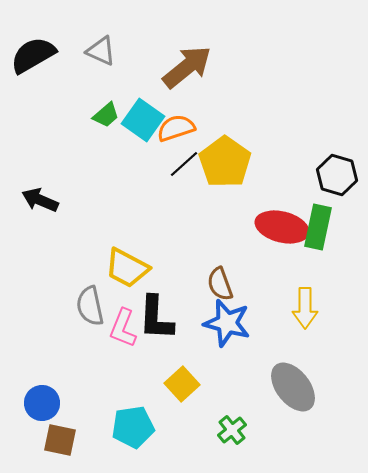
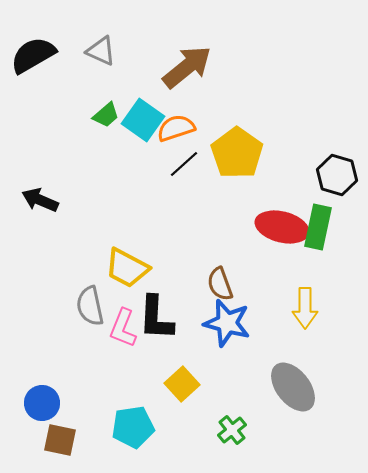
yellow pentagon: moved 12 px right, 9 px up
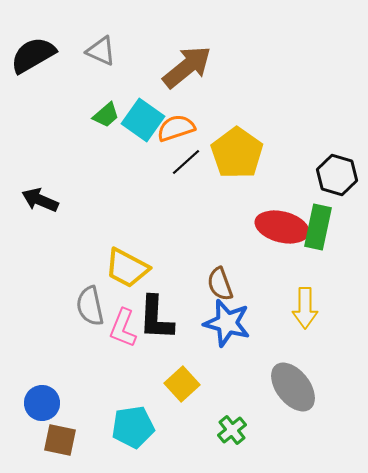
black line: moved 2 px right, 2 px up
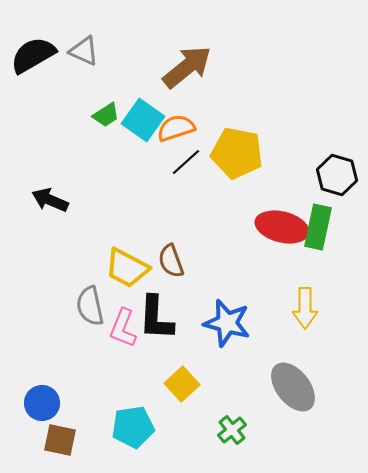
gray triangle: moved 17 px left
green trapezoid: rotated 8 degrees clockwise
yellow pentagon: rotated 24 degrees counterclockwise
black arrow: moved 10 px right
brown semicircle: moved 49 px left, 23 px up
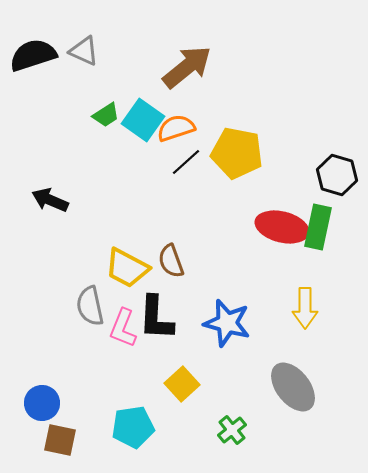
black semicircle: rotated 12 degrees clockwise
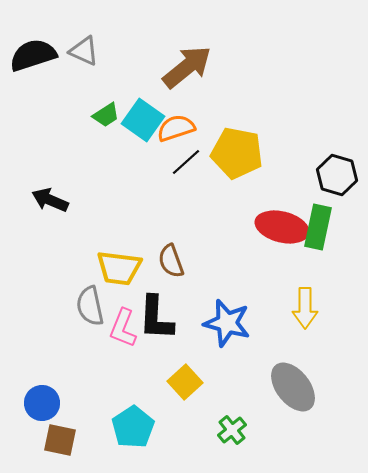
yellow trapezoid: moved 8 px left; rotated 21 degrees counterclockwise
yellow square: moved 3 px right, 2 px up
cyan pentagon: rotated 24 degrees counterclockwise
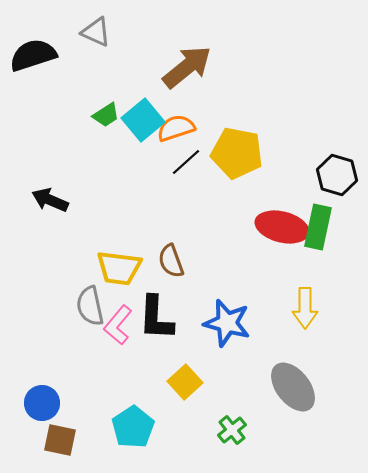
gray triangle: moved 12 px right, 19 px up
cyan square: rotated 15 degrees clockwise
pink L-shape: moved 5 px left, 3 px up; rotated 18 degrees clockwise
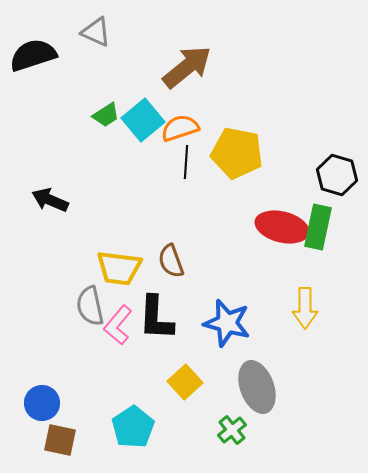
orange semicircle: moved 4 px right
black line: rotated 44 degrees counterclockwise
gray ellipse: moved 36 px left; rotated 18 degrees clockwise
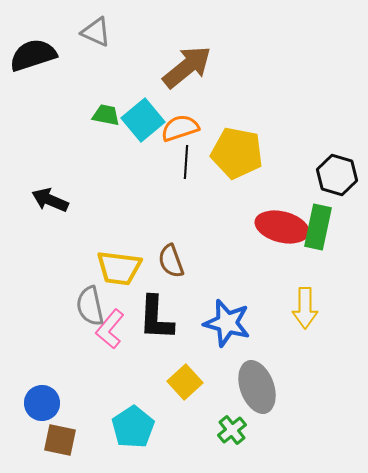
green trapezoid: rotated 136 degrees counterclockwise
pink L-shape: moved 8 px left, 4 px down
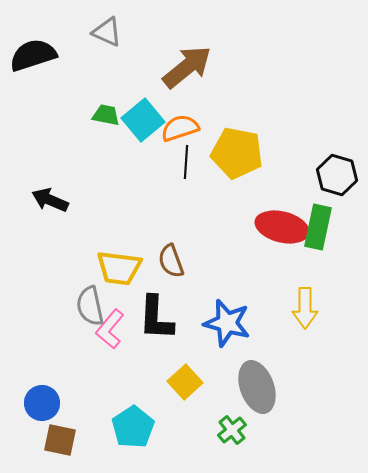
gray triangle: moved 11 px right
